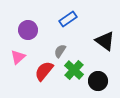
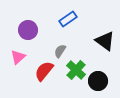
green cross: moved 2 px right
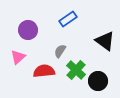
red semicircle: rotated 45 degrees clockwise
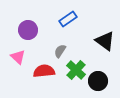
pink triangle: rotated 35 degrees counterclockwise
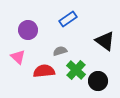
gray semicircle: rotated 40 degrees clockwise
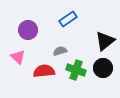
black triangle: rotated 45 degrees clockwise
green cross: rotated 24 degrees counterclockwise
black circle: moved 5 px right, 13 px up
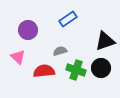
black triangle: rotated 20 degrees clockwise
black circle: moved 2 px left
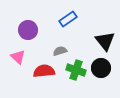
black triangle: rotated 50 degrees counterclockwise
